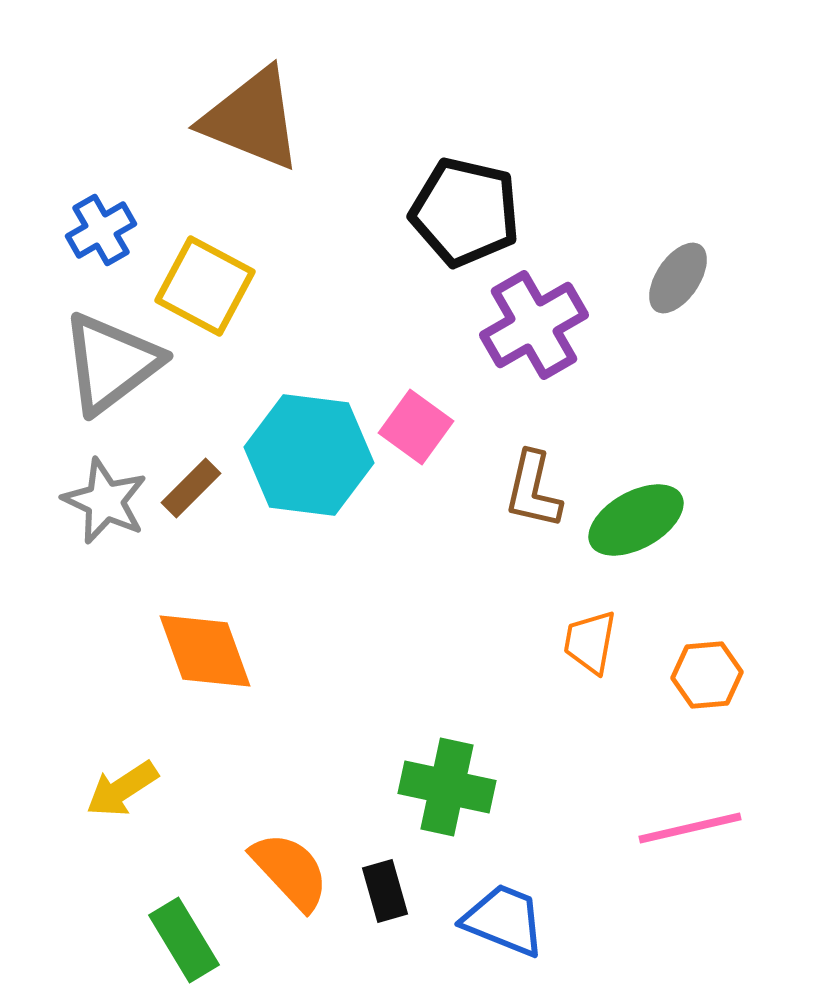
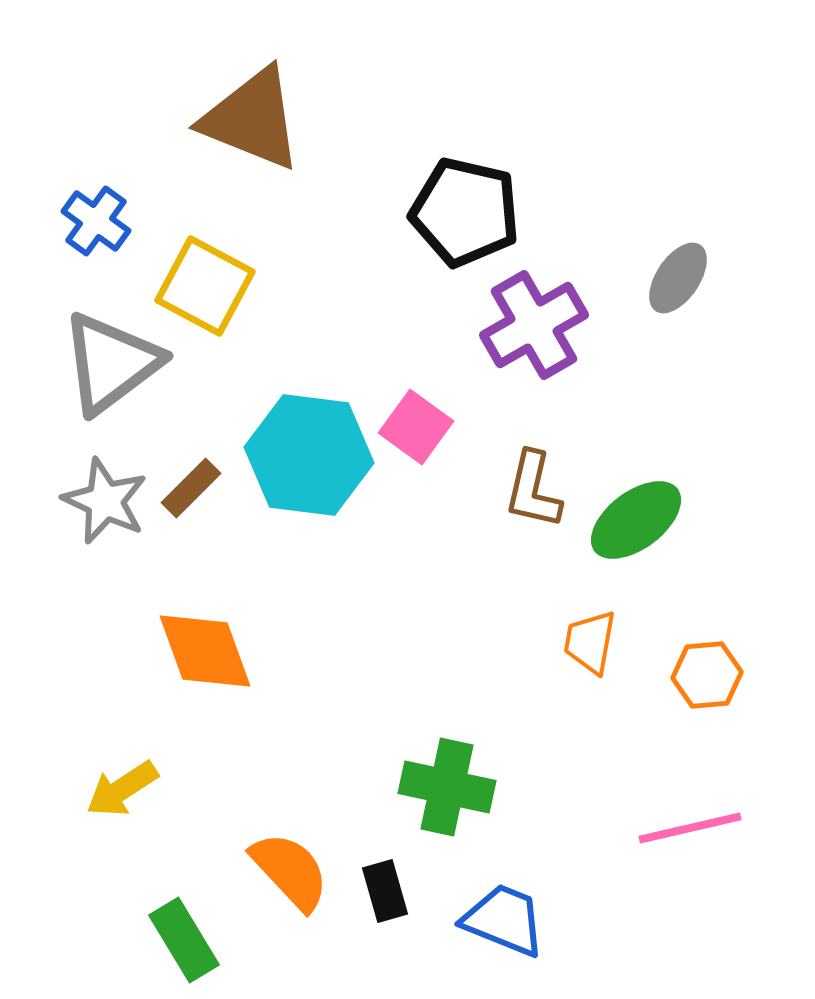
blue cross: moved 5 px left, 9 px up; rotated 24 degrees counterclockwise
green ellipse: rotated 8 degrees counterclockwise
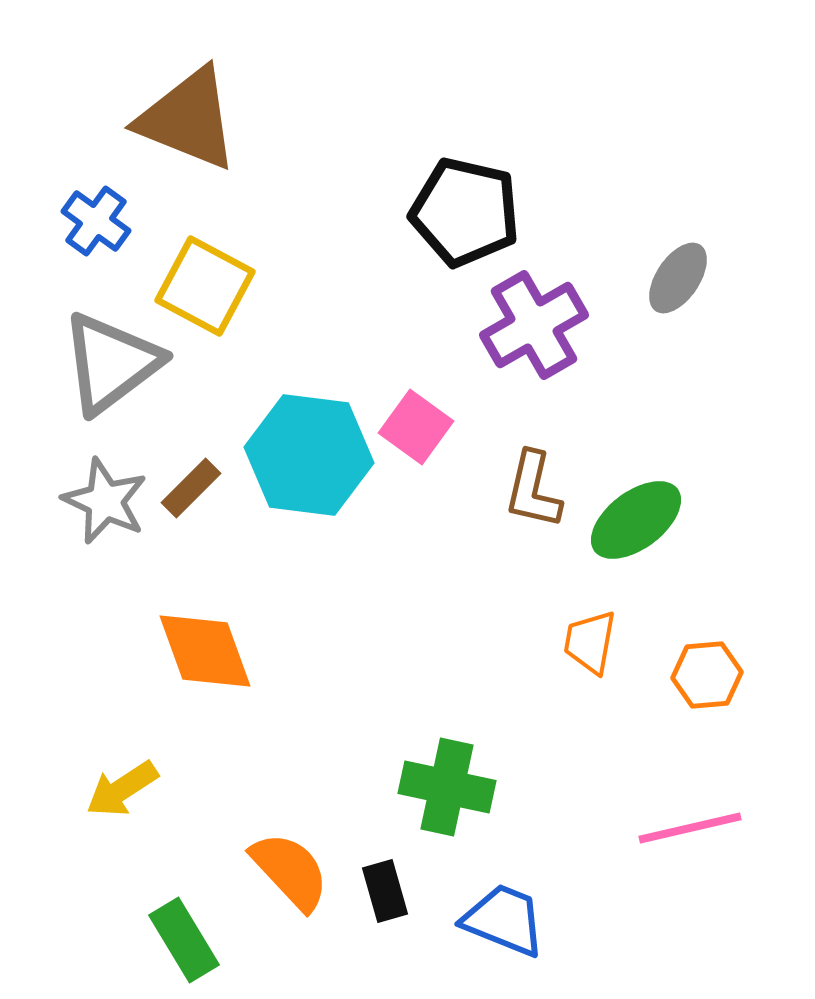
brown triangle: moved 64 px left
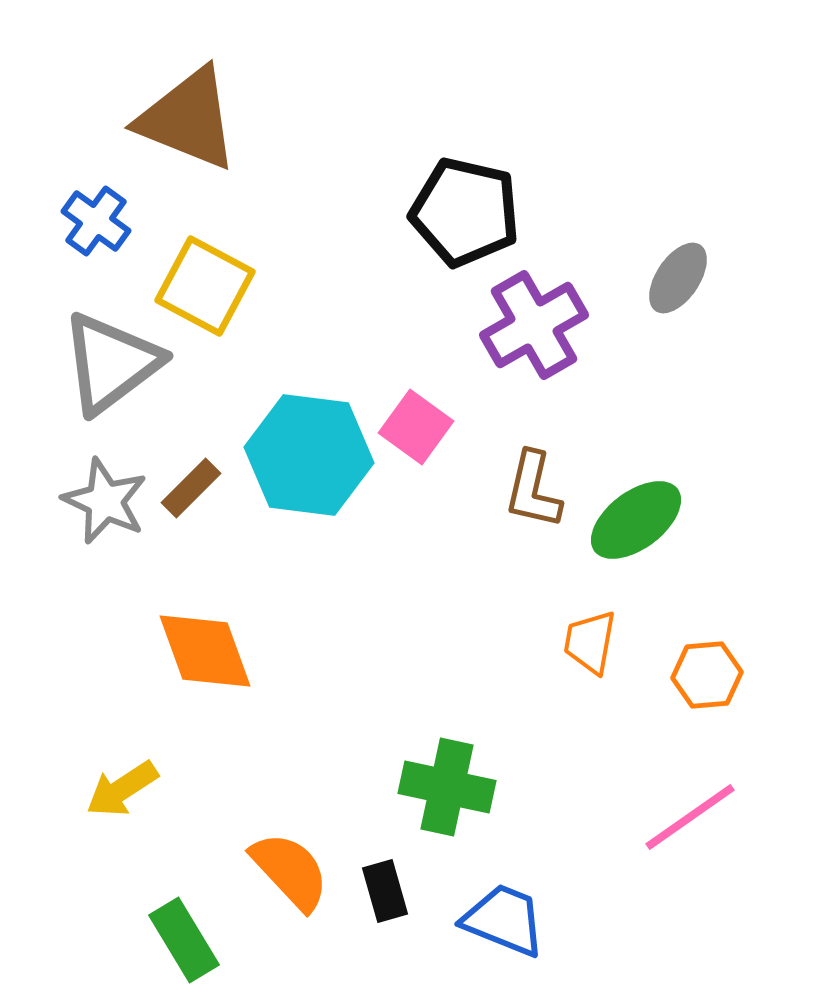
pink line: moved 11 px up; rotated 22 degrees counterclockwise
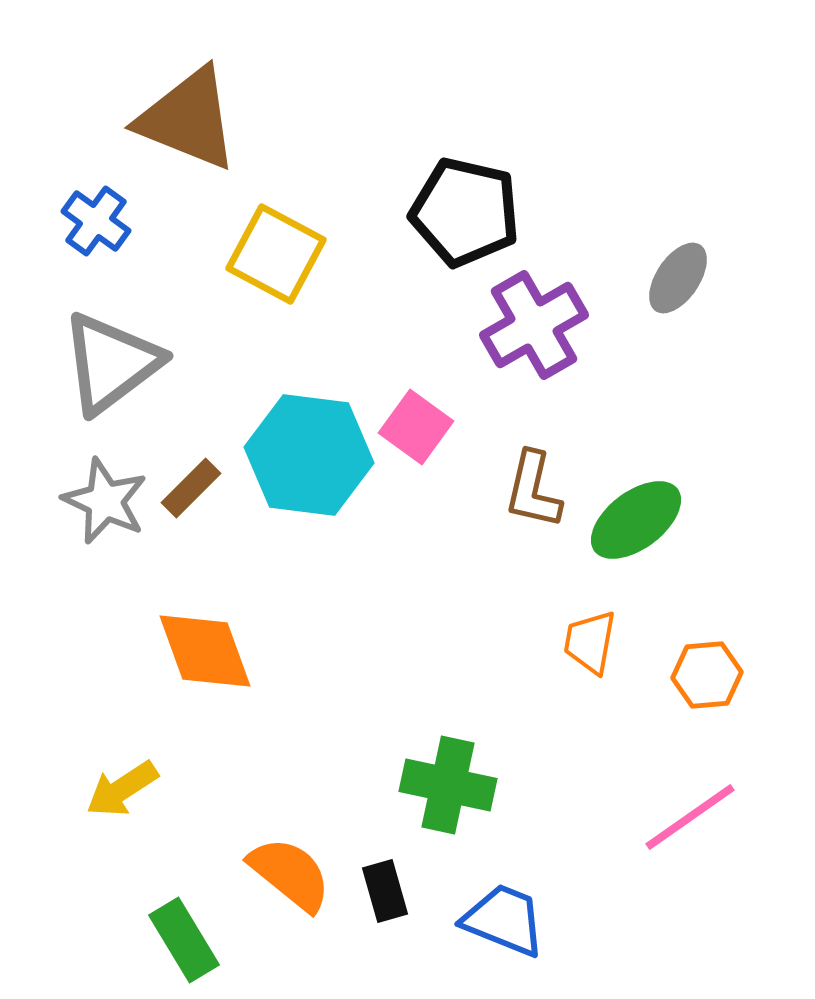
yellow square: moved 71 px right, 32 px up
green cross: moved 1 px right, 2 px up
orange semicircle: moved 3 px down; rotated 8 degrees counterclockwise
